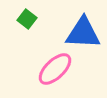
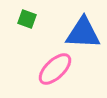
green square: rotated 18 degrees counterclockwise
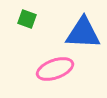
pink ellipse: rotated 24 degrees clockwise
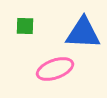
green square: moved 2 px left, 7 px down; rotated 18 degrees counterclockwise
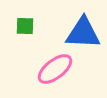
pink ellipse: rotated 18 degrees counterclockwise
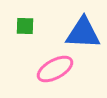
pink ellipse: rotated 9 degrees clockwise
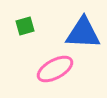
green square: rotated 18 degrees counterclockwise
